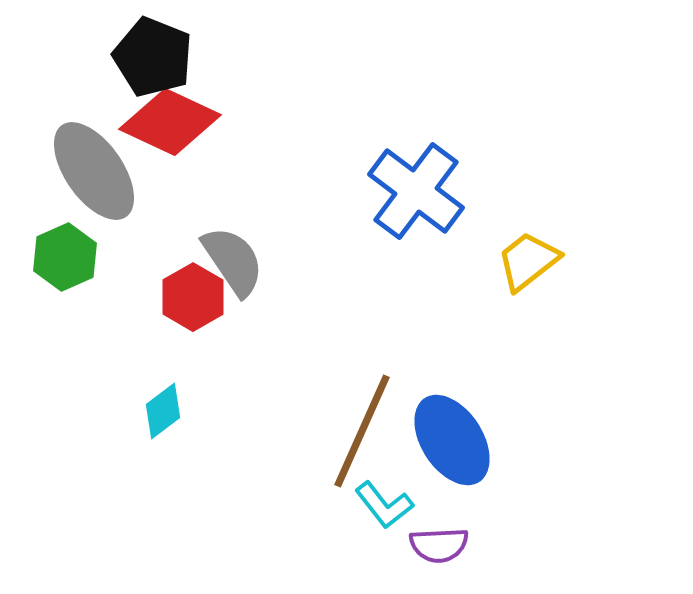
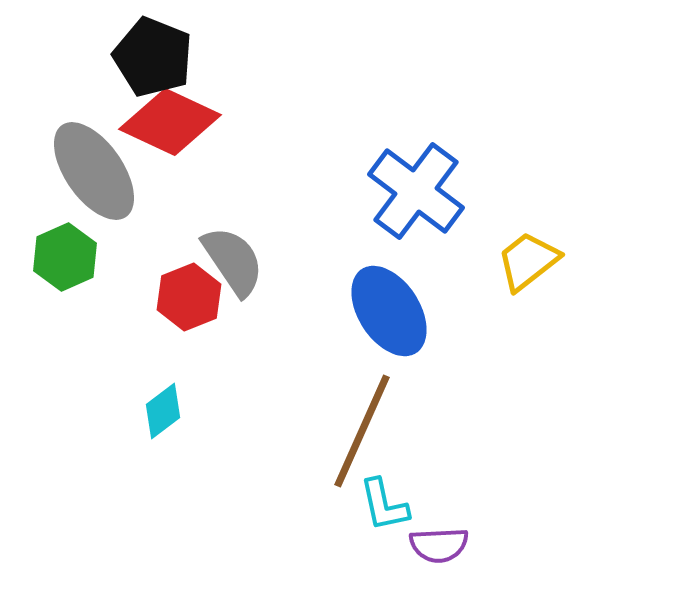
red hexagon: moved 4 px left; rotated 8 degrees clockwise
blue ellipse: moved 63 px left, 129 px up
cyan L-shape: rotated 26 degrees clockwise
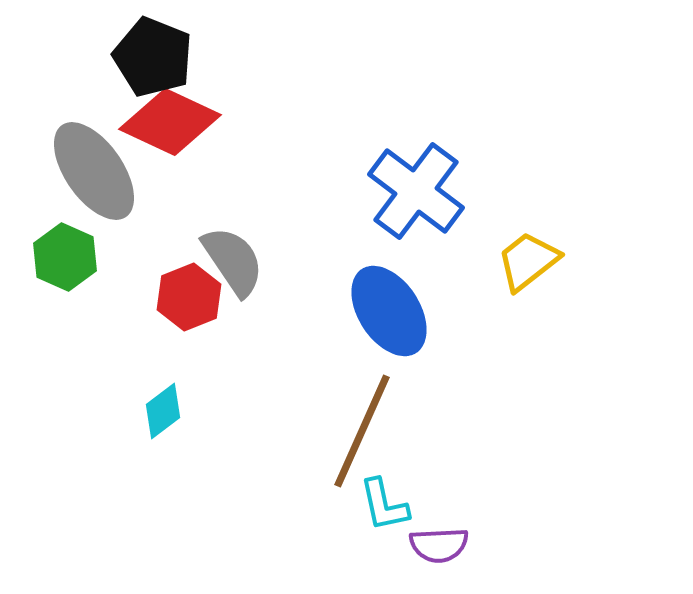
green hexagon: rotated 12 degrees counterclockwise
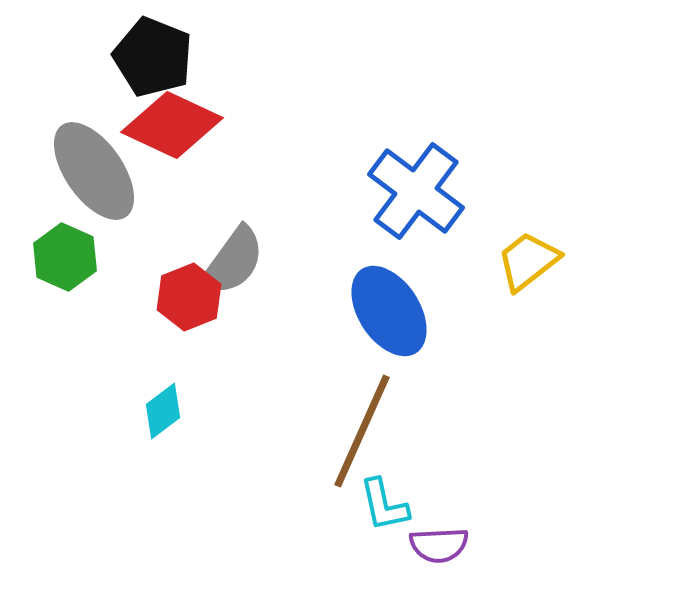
red diamond: moved 2 px right, 3 px down
gray semicircle: rotated 70 degrees clockwise
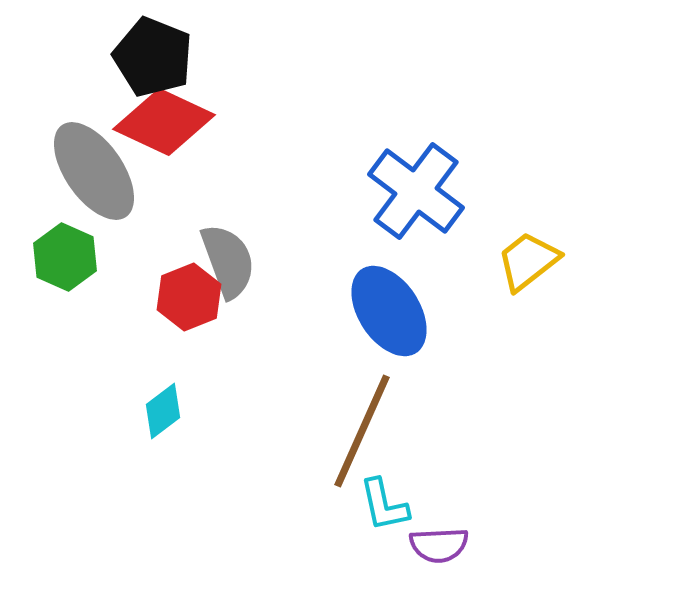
red diamond: moved 8 px left, 3 px up
gray semicircle: moved 5 px left; rotated 56 degrees counterclockwise
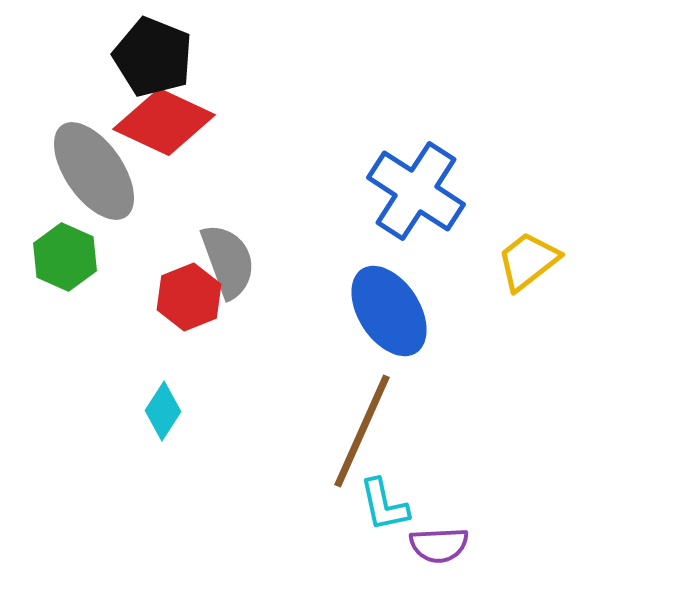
blue cross: rotated 4 degrees counterclockwise
cyan diamond: rotated 20 degrees counterclockwise
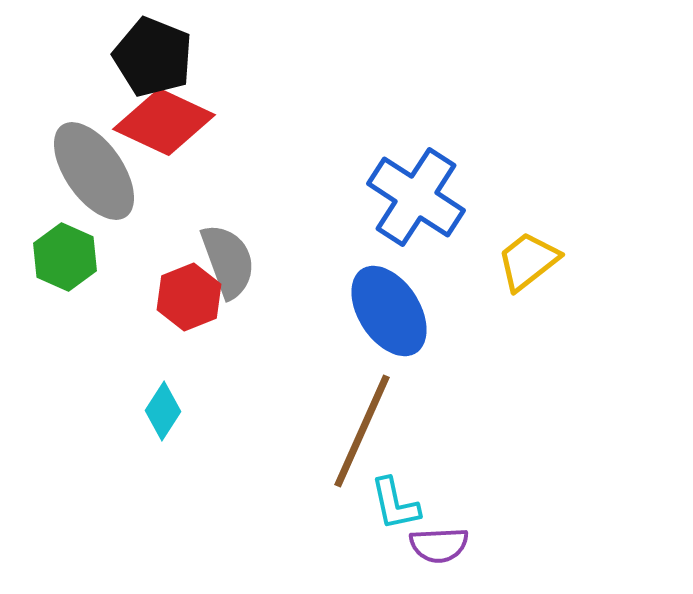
blue cross: moved 6 px down
cyan L-shape: moved 11 px right, 1 px up
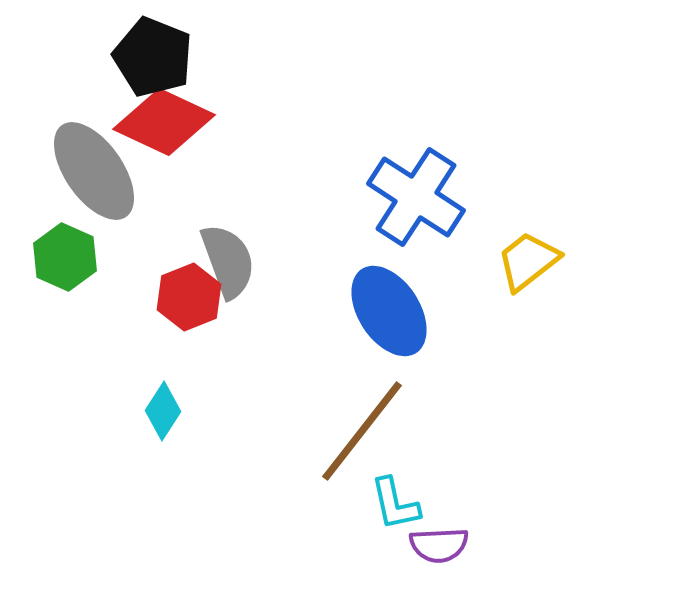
brown line: rotated 14 degrees clockwise
